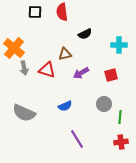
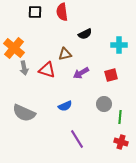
red cross: rotated 24 degrees clockwise
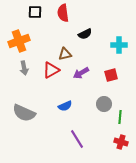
red semicircle: moved 1 px right, 1 px down
orange cross: moved 5 px right, 7 px up; rotated 30 degrees clockwise
red triangle: moved 4 px right; rotated 48 degrees counterclockwise
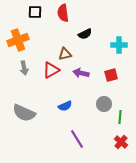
orange cross: moved 1 px left, 1 px up
purple arrow: rotated 42 degrees clockwise
red cross: rotated 24 degrees clockwise
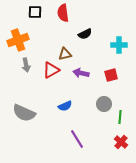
gray arrow: moved 2 px right, 3 px up
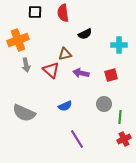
red triangle: rotated 48 degrees counterclockwise
red cross: moved 3 px right, 3 px up; rotated 24 degrees clockwise
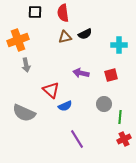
brown triangle: moved 17 px up
red triangle: moved 20 px down
